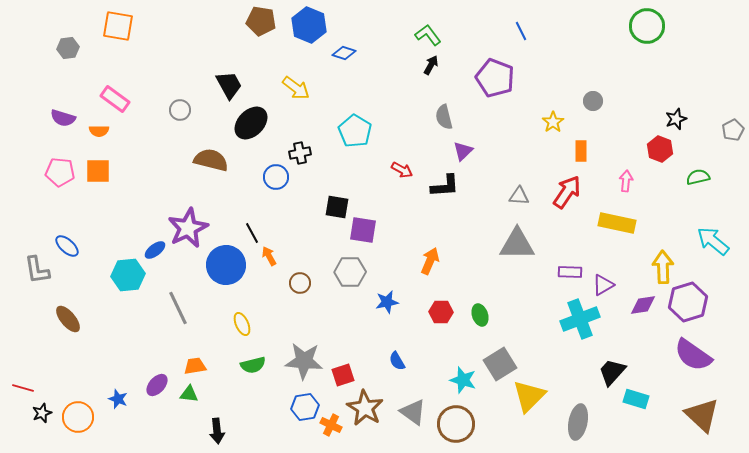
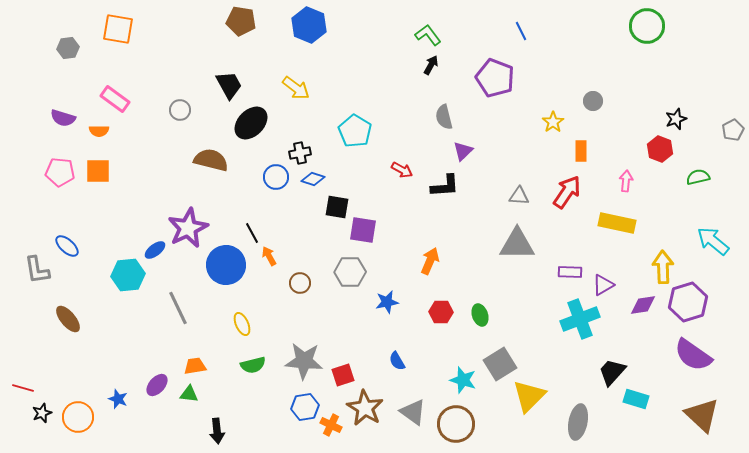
brown pentagon at (261, 21): moved 20 px left
orange square at (118, 26): moved 3 px down
blue diamond at (344, 53): moved 31 px left, 126 px down
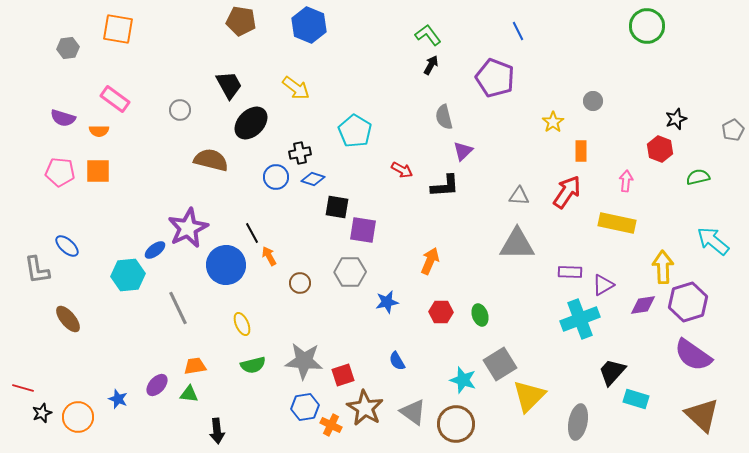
blue line at (521, 31): moved 3 px left
